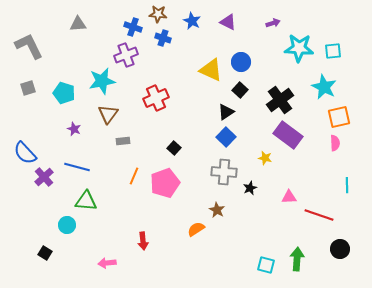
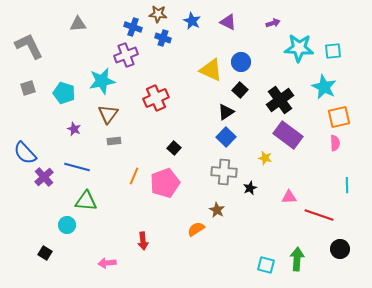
gray rectangle at (123, 141): moved 9 px left
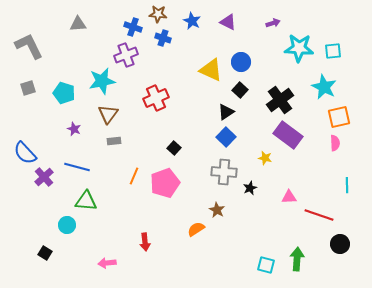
red arrow at (143, 241): moved 2 px right, 1 px down
black circle at (340, 249): moved 5 px up
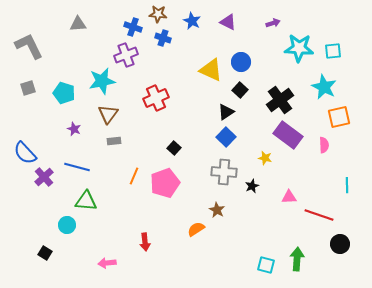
pink semicircle at (335, 143): moved 11 px left, 2 px down
black star at (250, 188): moved 2 px right, 2 px up
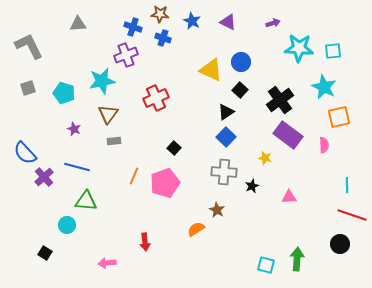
brown star at (158, 14): moved 2 px right
red line at (319, 215): moved 33 px right
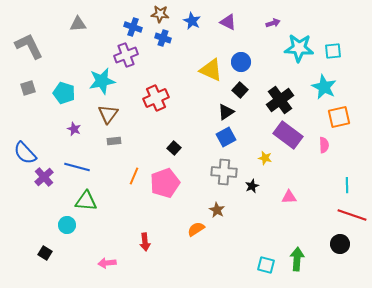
blue square at (226, 137): rotated 18 degrees clockwise
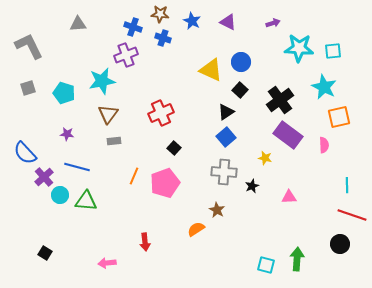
red cross at (156, 98): moved 5 px right, 15 px down
purple star at (74, 129): moved 7 px left, 5 px down; rotated 16 degrees counterclockwise
blue square at (226, 137): rotated 12 degrees counterclockwise
cyan circle at (67, 225): moved 7 px left, 30 px up
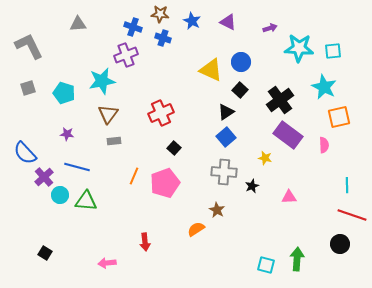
purple arrow at (273, 23): moved 3 px left, 5 px down
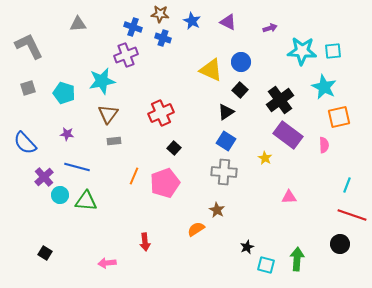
cyan star at (299, 48): moved 3 px right, 3 px down
blue square at (226, 137): moved 4 px down; rotated 18 degrees counterclockwise
blue semicircle at (25, 153): moved 10 px up
yellow star at (265, 158): rotated 16 degrees clockwise
cyan line at (347, 185): rotated 21 degrees clockwise
black star at (252, 186): moved 5 px left, 61 px down
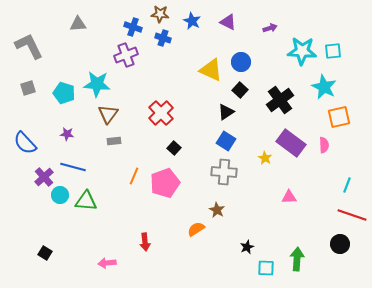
cyan star at (102, 81): moved 5 px left, 3 px down; rotated 16 degrees clockwise
red cross at (161, 113): rotated 20 degrees counterclockwise
purple rectangle at (288, 135): moved 3 px right, 8 px down
blue line at (77, 167): moved 4 px left
cyan square at (266, 265): moved 3 px down; rotated 12 degrees counterclockwise
